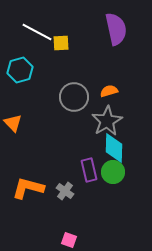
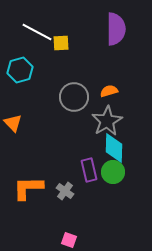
purple semicircle: rotated 12 degrees clockwise
orange L-shape: rotated 16 degrees counterclockwise
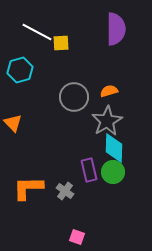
pink square: moved 8 px right, 3 px up
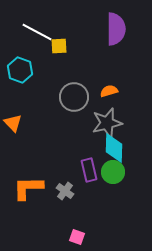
yellow square: moved 2 px left, 3 px down
cyan hexagon: rotated 25 degrees counterclockwise
gray star: moved 2 px down; rotated 16 degrees clockwise
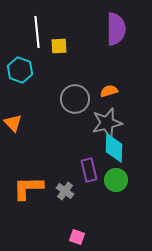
white line: rotated 56 degrees clockwise
gray circle: moved 1 px right, 2 px down
green circle: moved 3 px right, 8 px down
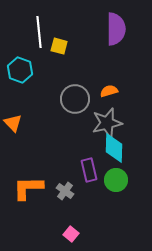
white line: moved 2 px right
yellow square: rotated 18 degrees clockwise
pink square: moved 6 px left, 3 px up; rotated 21 degrees clockwise
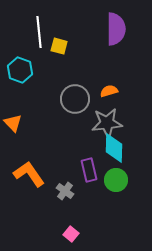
gray star: rotated 8 degrees clockwise
orange L-shape: moved 1 px right, 14 px up; rotated 56 degrees clockwise
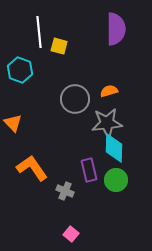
orange L-shape: moved 3 px right, 6 px up
gray cross: rotated 12 degrees counterclockwise
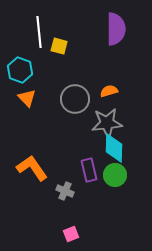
orange triangle: moved 14 px right, 25 px up
green circle: moved 1 px left, 5 px up
pink square: rotated 28 degrees clockwise
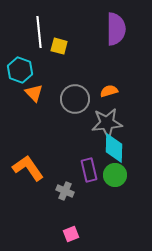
orange triangle: moved 7 px right, 5 px up
orange L-shape: moved 4 px left
